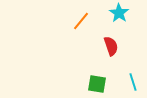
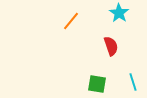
orange line: moved 10 px left
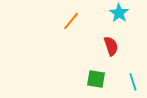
green square: moved 1 px left, 5 px up
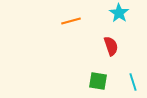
orange line: rotated 36 degrees clockwise
green square: moved 2 px right, 2 px down
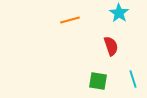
orange line: moved 1 px left, 1 px up
cyan line: moved 3 px up
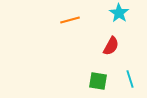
red semicircle: rotated 48 degrees clockwise
cyan line: moved 3 px left
